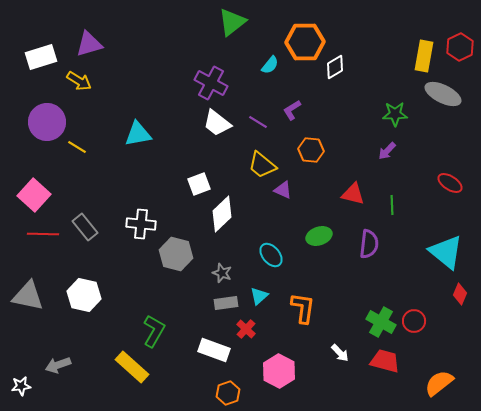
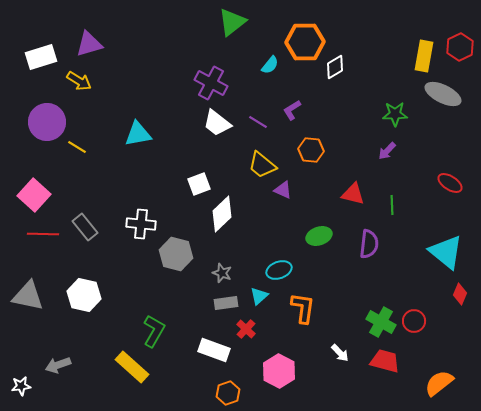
cyan ellipse at (271, 255): moved 8 px right, 15 px down; rotated 70 degrees counterclockwise
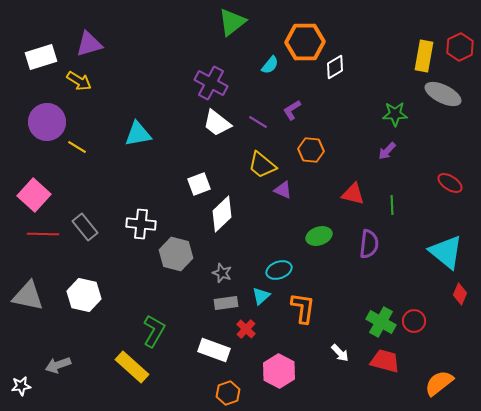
cyan triangle at (259, 296): moved 2 px right
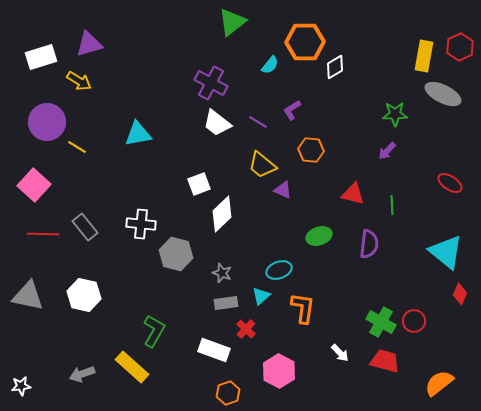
pink square at (34, 195): moved 10 px up
gray arrow at (58, 365): moved 24 px right, 9 px down
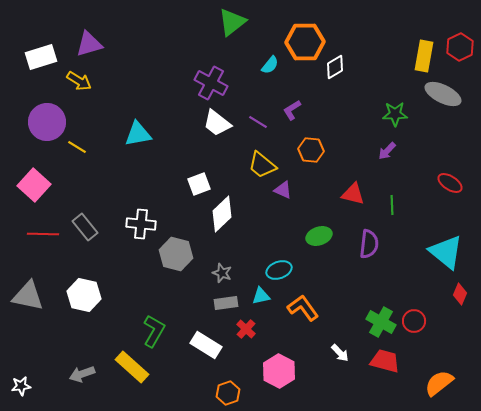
cyan triangle at (261, 296): rotated 30 degrees clockwise
orange L-shape at (303, 308): rotated 44 degrees counterclockwise
white rectangle at (214, 350): moved 8 px left, 5 px up; rotated 12 degrees clockwise
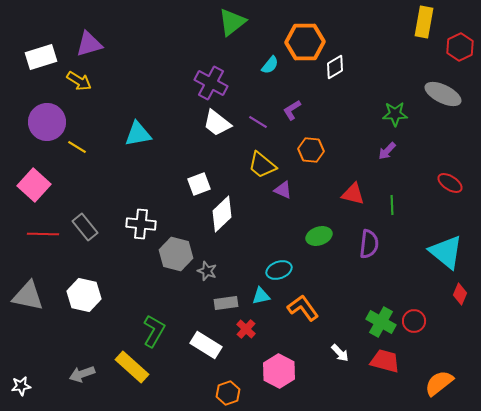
yellow rectangle at (424, 56): moved 34 px up
gray star at (222, 273): moved 15 px left, 2 px up
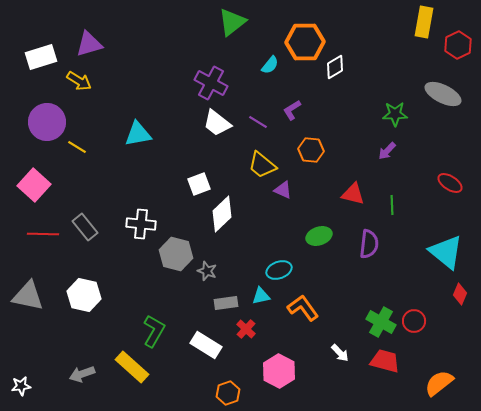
red hexagon at (460, 47): moved 2 px left, 2 px up
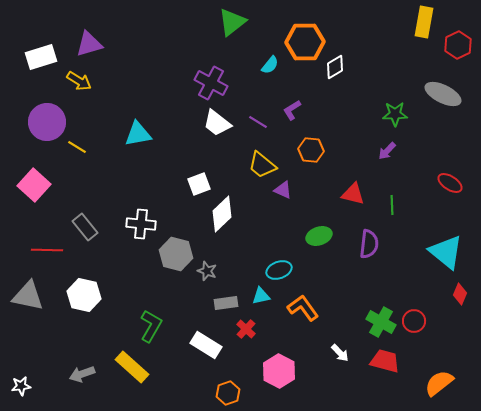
red line at (43, 234): moved 4 px right, 16 px down
green L-shape at (154, 331): moved 3 px left, 5 px up
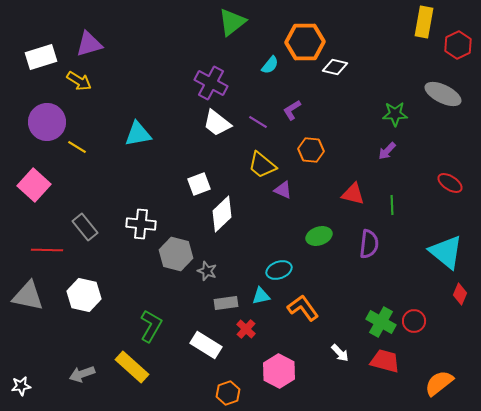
white diamond at (335, 67): rotated 45 degrees clockwise
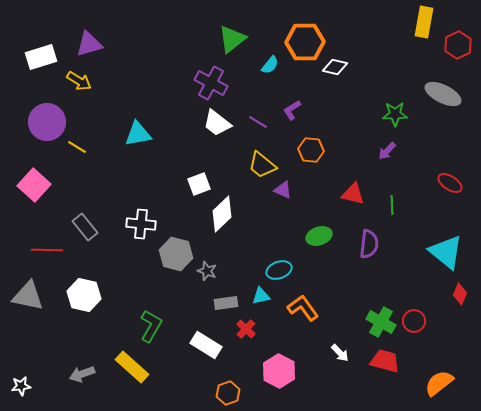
green triangle at (232, 22): moved 17 px down
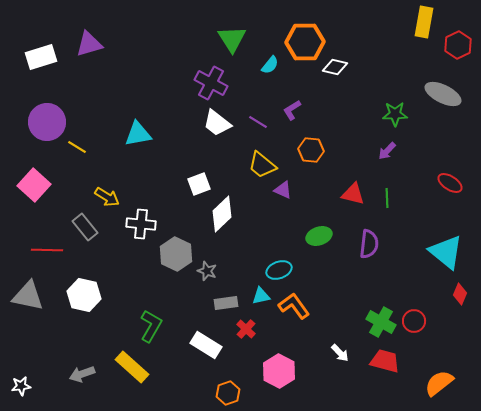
green triangle at (232, 39): rotated 24 degrees counterclockwise
yellow arrow at (79, 81): moved 28 px right, 116 px down
green line at (392, 205): moved 5 px left, 7 px up
gray hexagon at (176, 254): rotated 12 degrees clockwise
orange L-shape at (303, 308): moved 9 px left, 2 px up
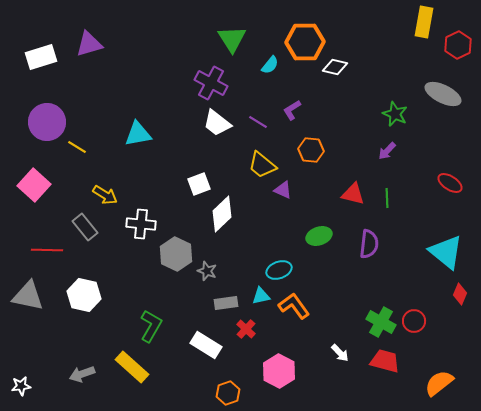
green star at (395, 114): rotated 25 degrees clockwise
yellow arrow at (107, 197): moved 2 px left, 2 px up
